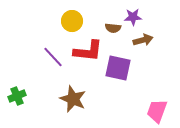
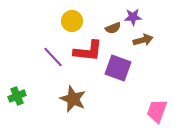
brown semicircle: rotated 28 degrees counterclockwise
purple square: rotated 8 degrees clockwise
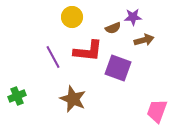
yellow circle: moved 4 px up
brown arrow: moved 1 px right
purple line: rotated 15 degrees clockwise
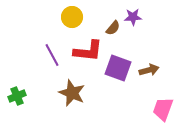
brown semicircle: rotated 28 degrees counterclockwise
brown arrow: moved 5 px right, 30 px down
purple line: moved 1 px left, 2 px up
brown star: moved 1 px left, 6 px up
pink trapezoid: moved 6 px right, 2 px up
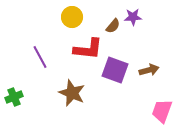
brown semicircle: moved 2 px up
red L-shape: moved 2 px up
purple line: moved 12 px left, 2 px down
purple square: moved 3 px left, 2 px down
green cross: moved 3 px left, 1 px down
pink trapezoid: moved 1 px left, 2 px down
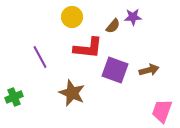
red L-shape: moved 1 px up
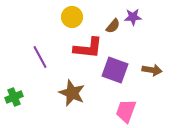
brown arrow: moved 3 px right; rotated 24 degrees clockwise
pink trapezoid: moved 36 px left
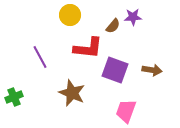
yellow circle: moved 2 px left, 2 px up
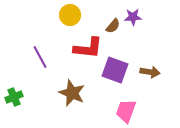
brown arrow: moved 2 px left, 2 px down
